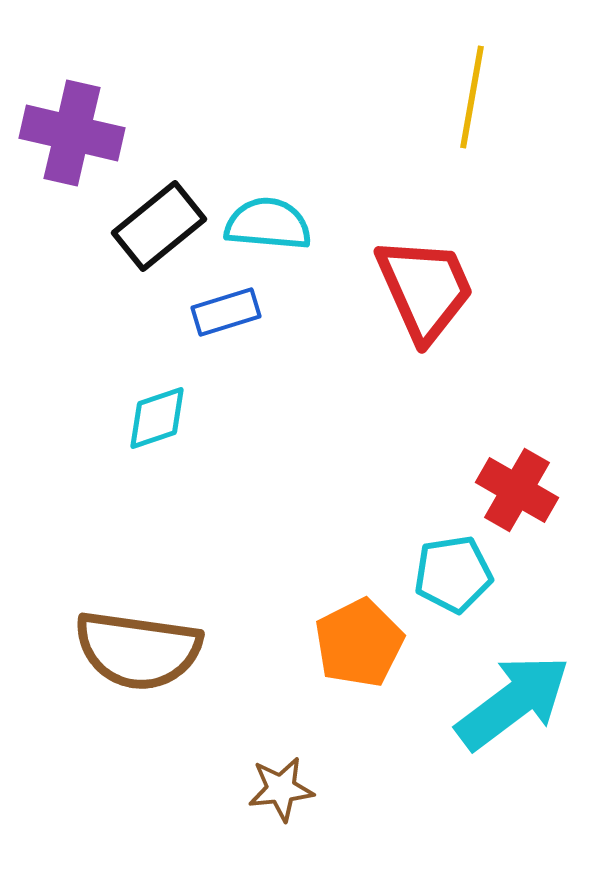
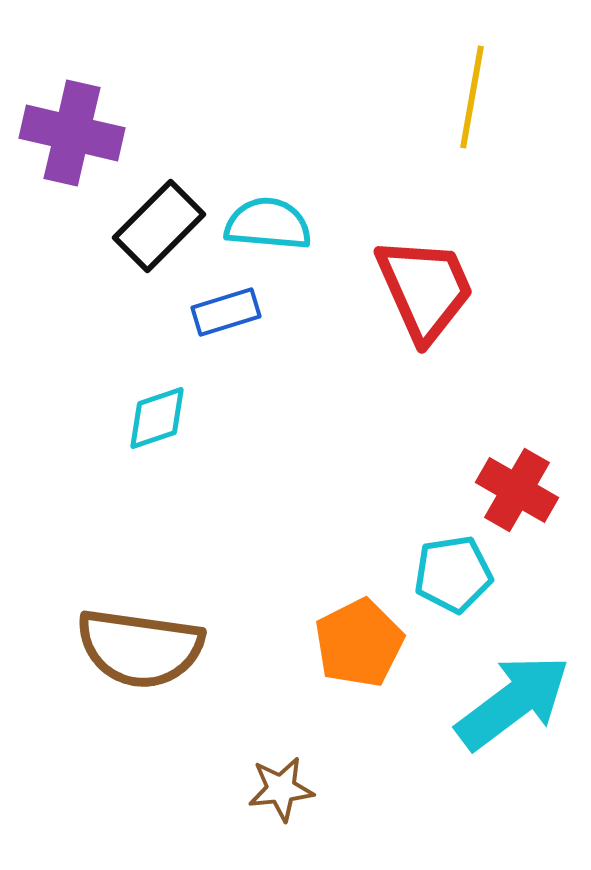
black rectangle: rotated 6 degrees counterclockwise
brown semicircle: moved 2 px right, 2 px up
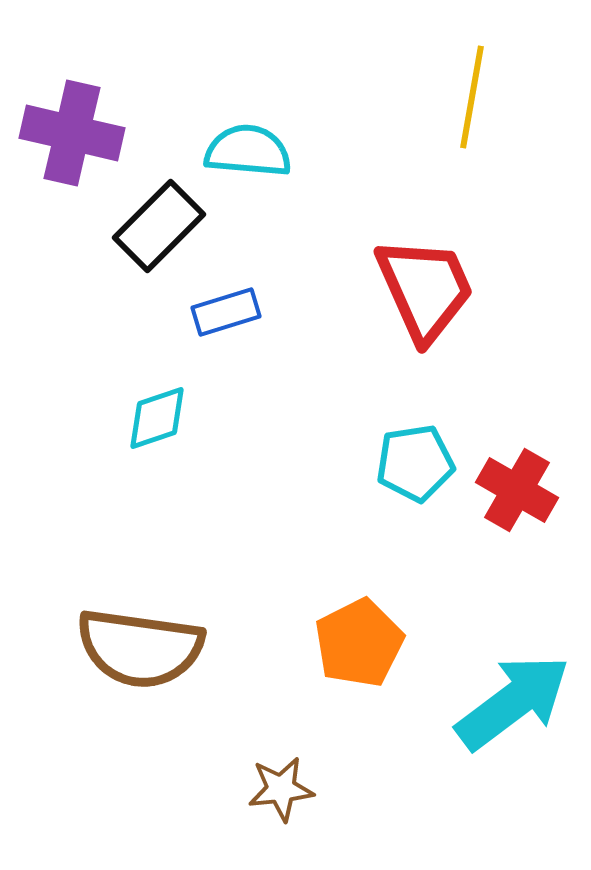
cyan semicircle: moved 20 px left, 73 px up
cyan pentagon: moved 38 px left, 111 px up
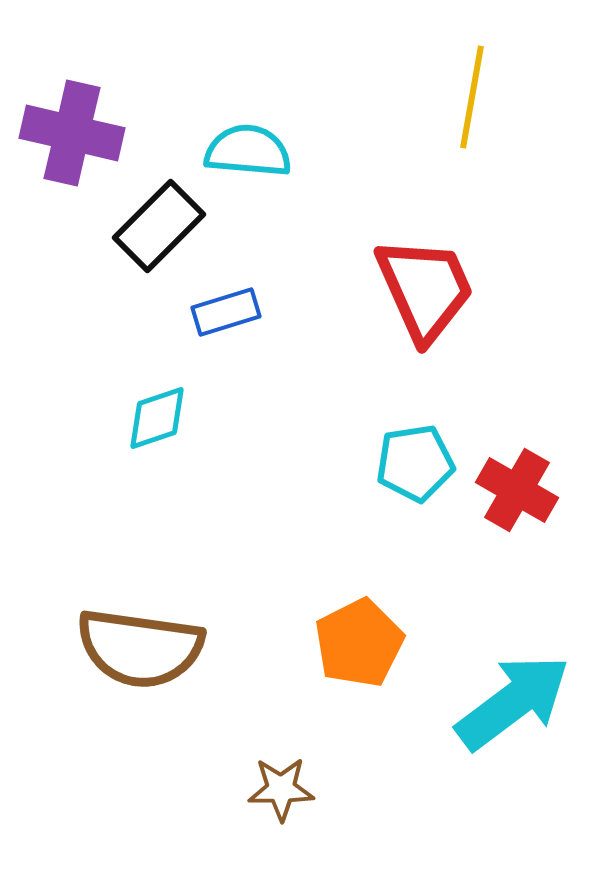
brown star: rotated 6 degrees clockwise
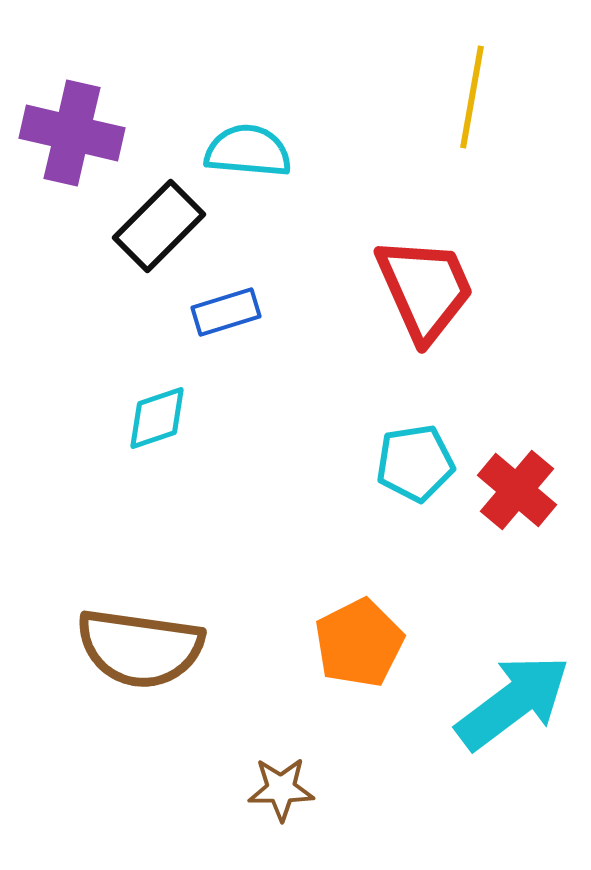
red cross: rotated 10 degrees clockwise
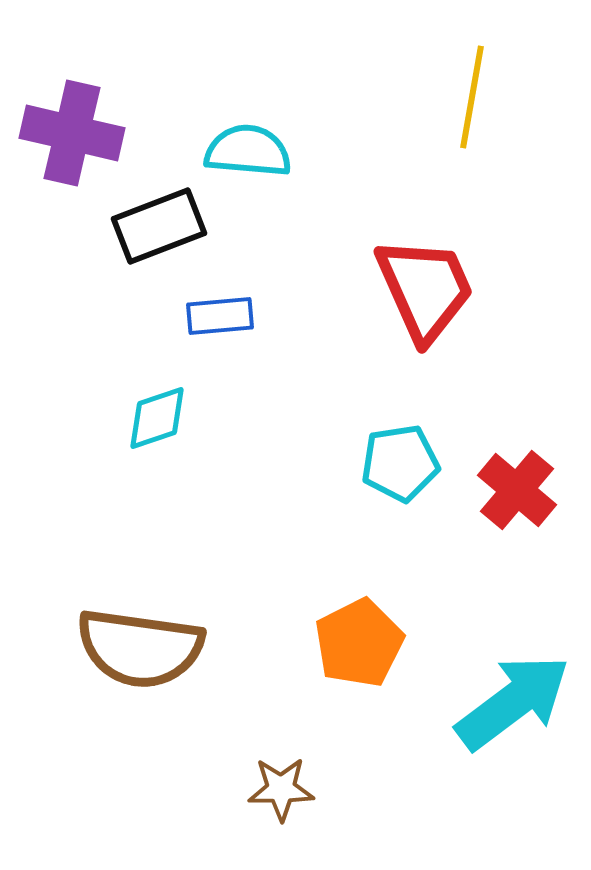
black rectangle: rotated 24 degrees clockwise
blue rectangle: moved 6 px left, 4 px down; rotated 12 degrees clockwise
cyan pentagon: moved 15 px left
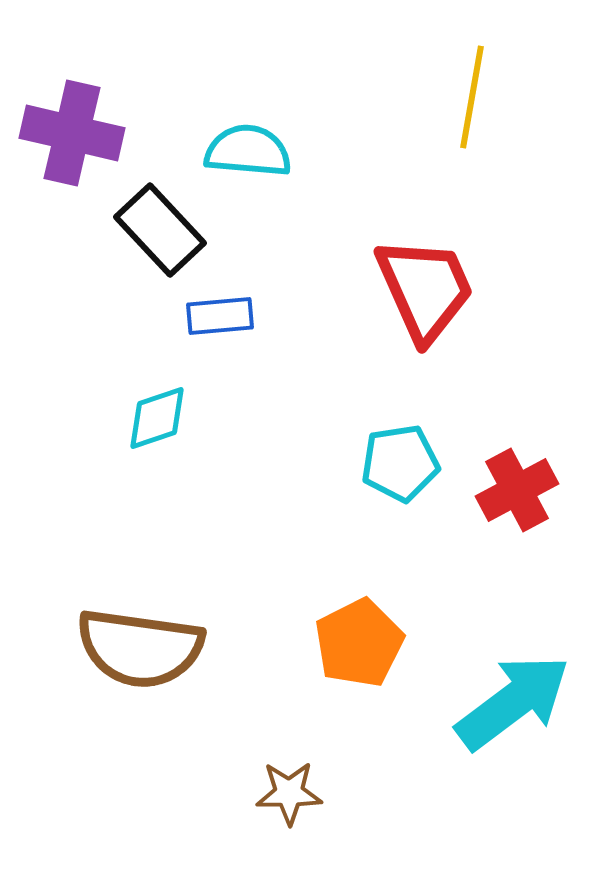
black rectangle: moved 1 px right, 4 px down; rotated 68 degrees clockwise
red cross: rotated 22 degrees clockwise
brown star: moved 8 px right, 4 px down
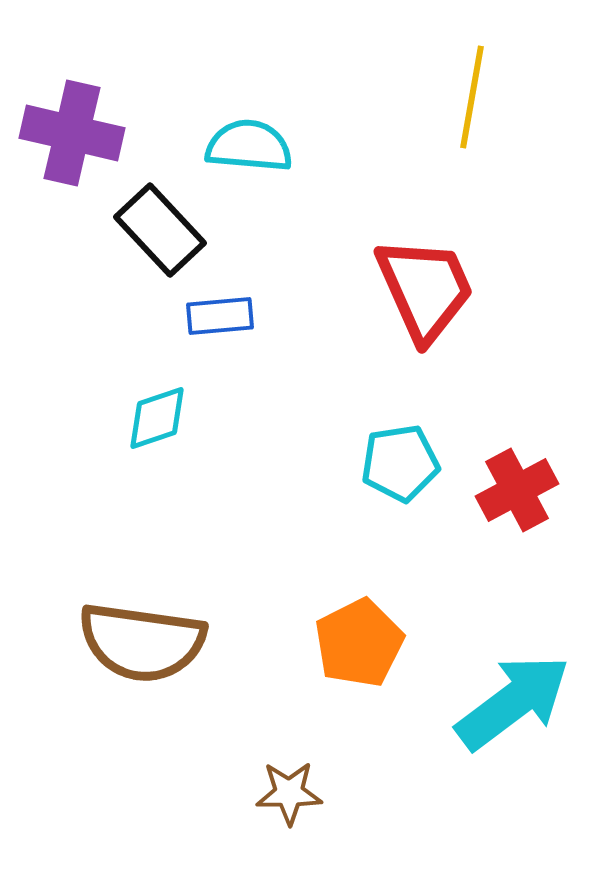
cyan semicircle: moved 1 px right, 5 px up
brown semicircle: moved 2 px right, 6 px up
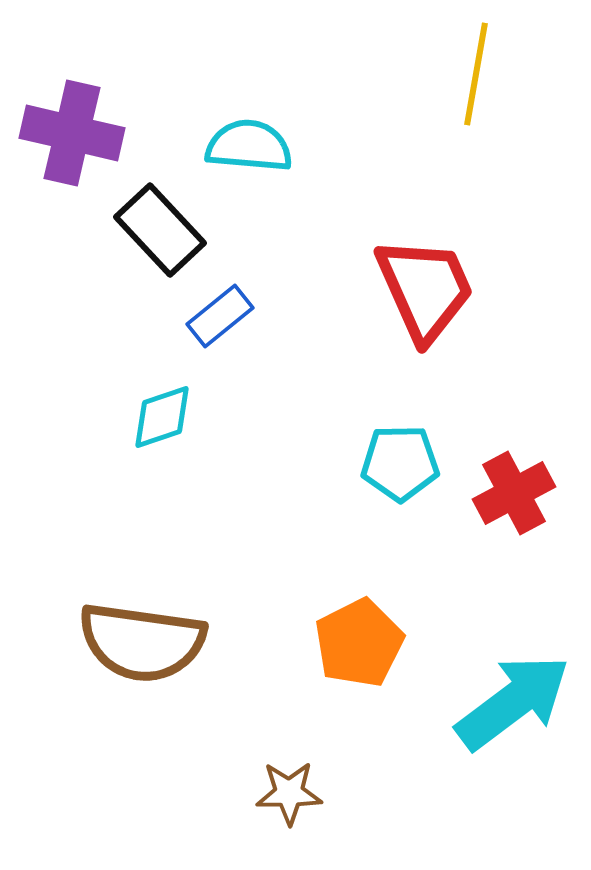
yellow line: moved 4 px right, 23 px up
blue rectangle: rotated 34 degrees counterclockwise
cyan diamond: moved 5 px right, 1 px up
cyan pentagon: rotated 8 degrees clockwise
red cross: moved 3 px left, 3 px down
